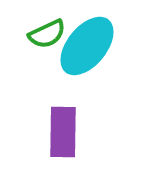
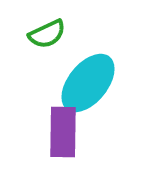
cyan ellipse: moved 1 px right, 37 px down
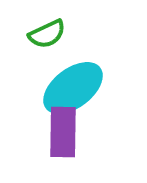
cyan ellipse: moved 15 px left, 5 px down; rotated 14 degrees clockwise
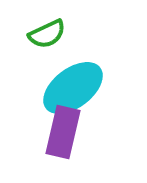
purple rectangle: rotated 12 degrees clockwise
